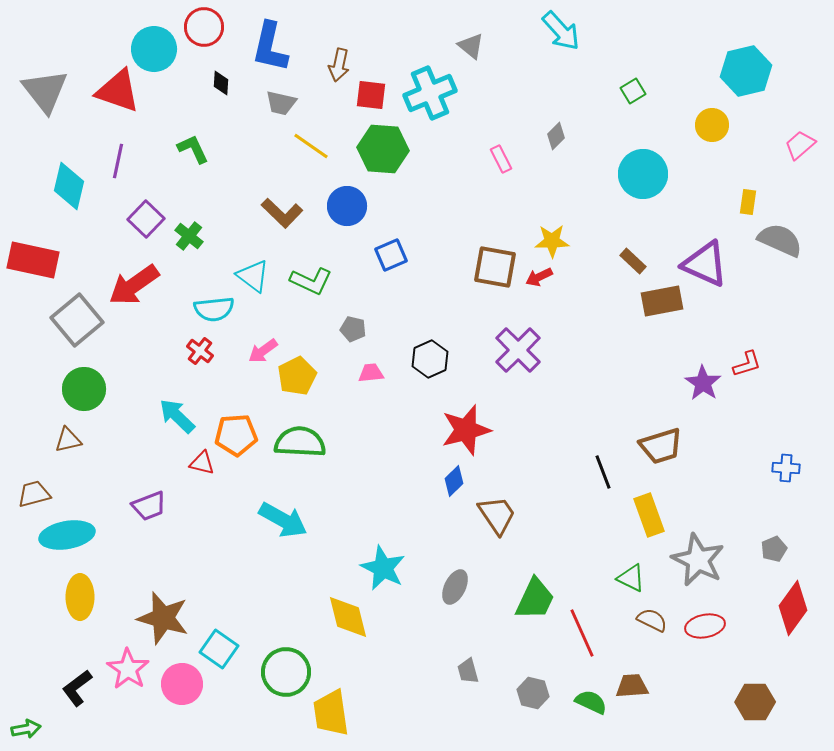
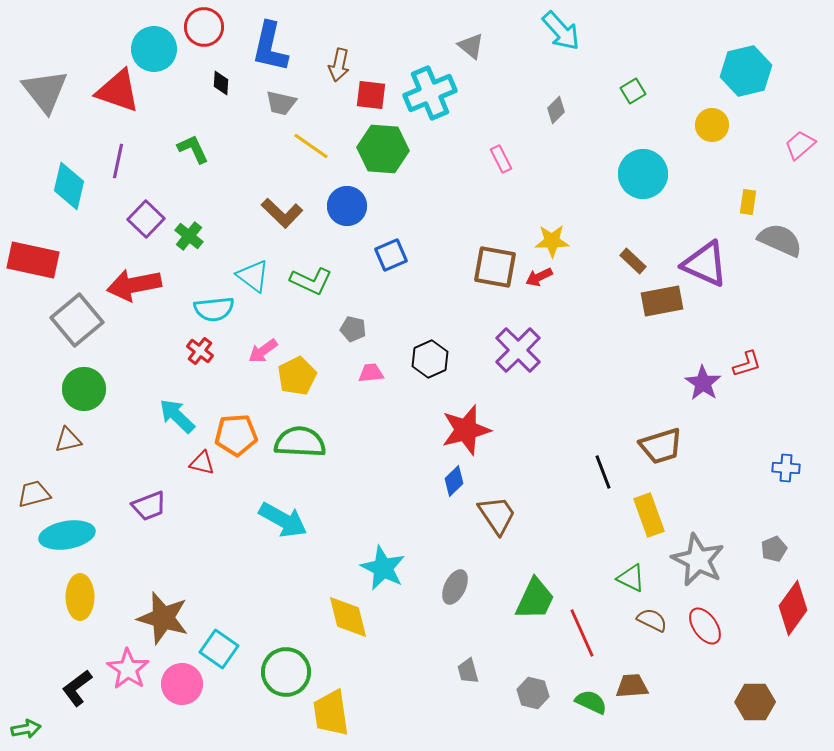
gray diamond at (556, 136): moved 26 px up
red arrow at (134, 285): rotated 24 degrees clockwise
red ellipse at (705, 626): rotated 66 degrees clockwise
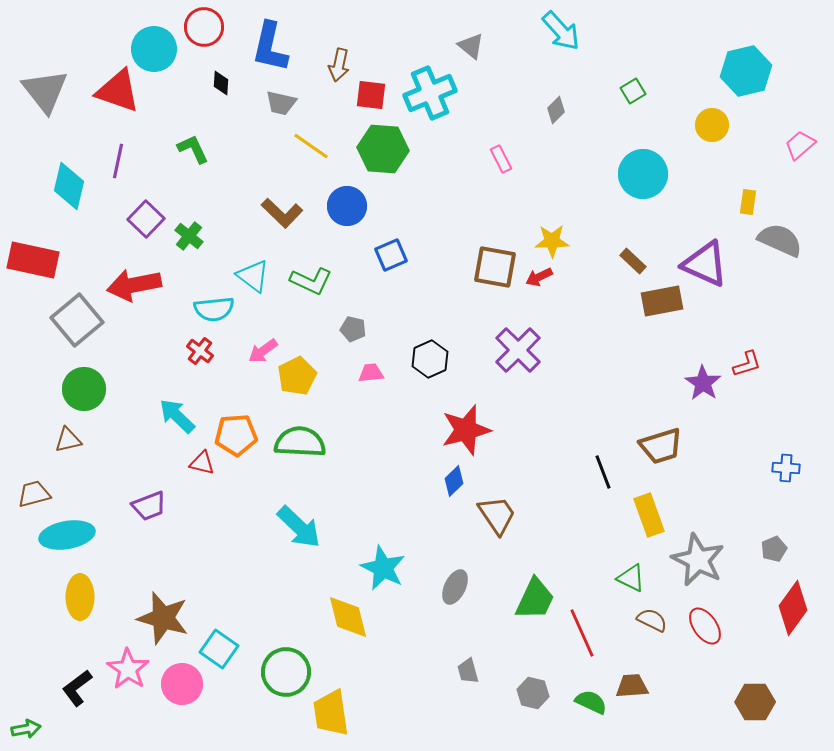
cyan arrow at (283, 520): moved 16 px right, 7 px down; rotated 15 degrees clockwise
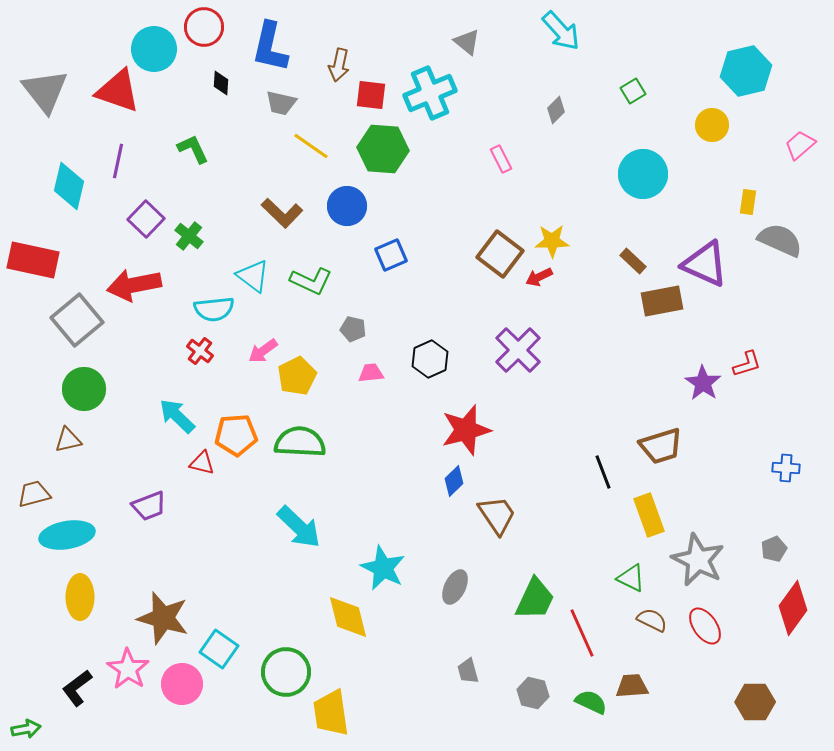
gray triangle at (471, 46): moved 4 px left, 4 px up
brown square at (495, 267): moved 5 px right, 13 px up; rotated 27 degrees clockwise
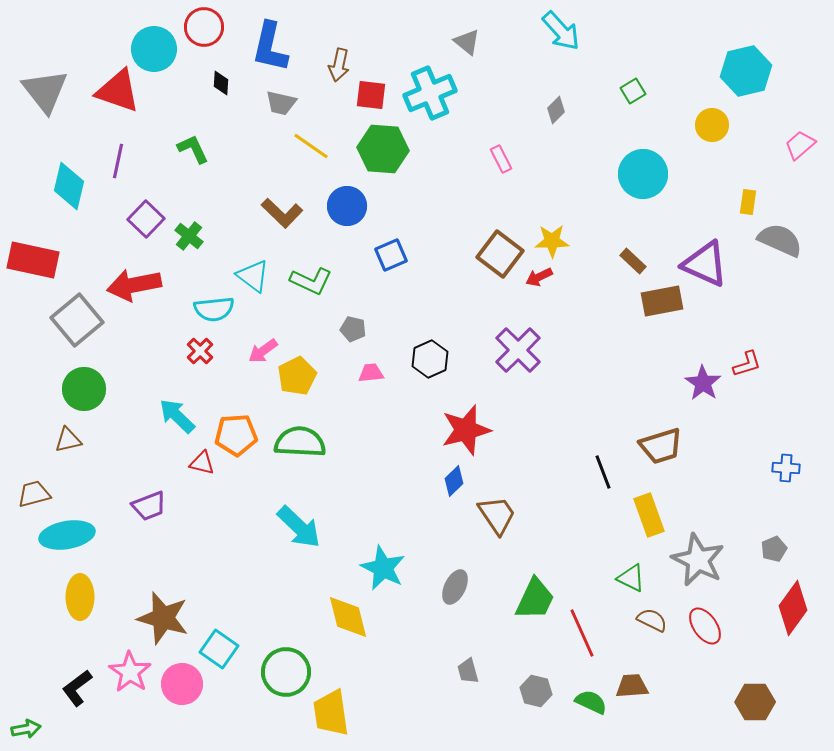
red cross at (200, 351): rotated 8 degrees clockwise
pink star at (128, 669): moved 2 px right, 3 px down
gray hexagon at (533, 693): moved 3 px right, 2 px up
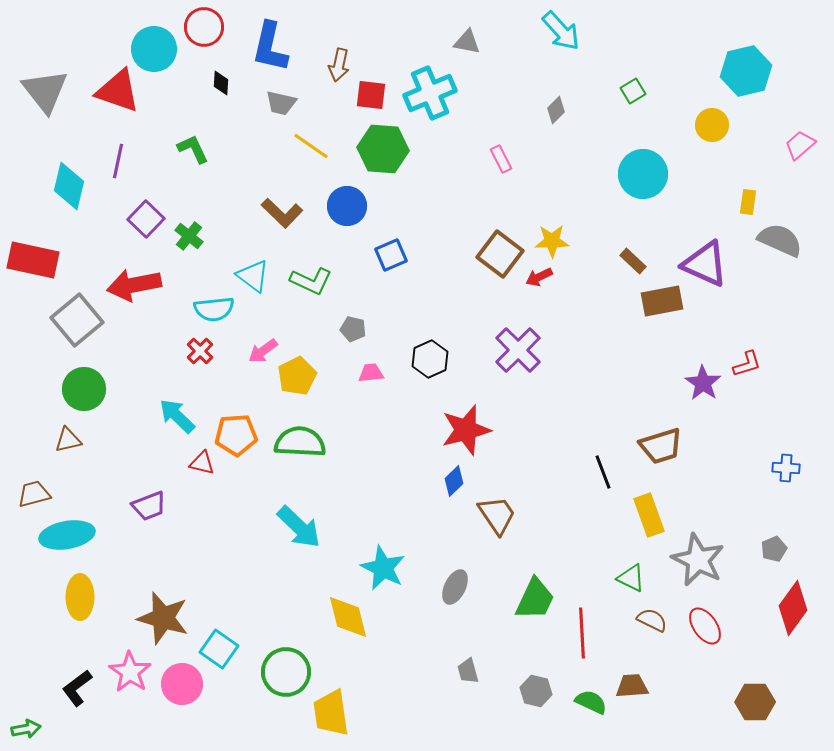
gray triangle at (467, 42): rotated 28 degrees counterclockwise
red line at (582, 633): rotated 21 degrees clockwise
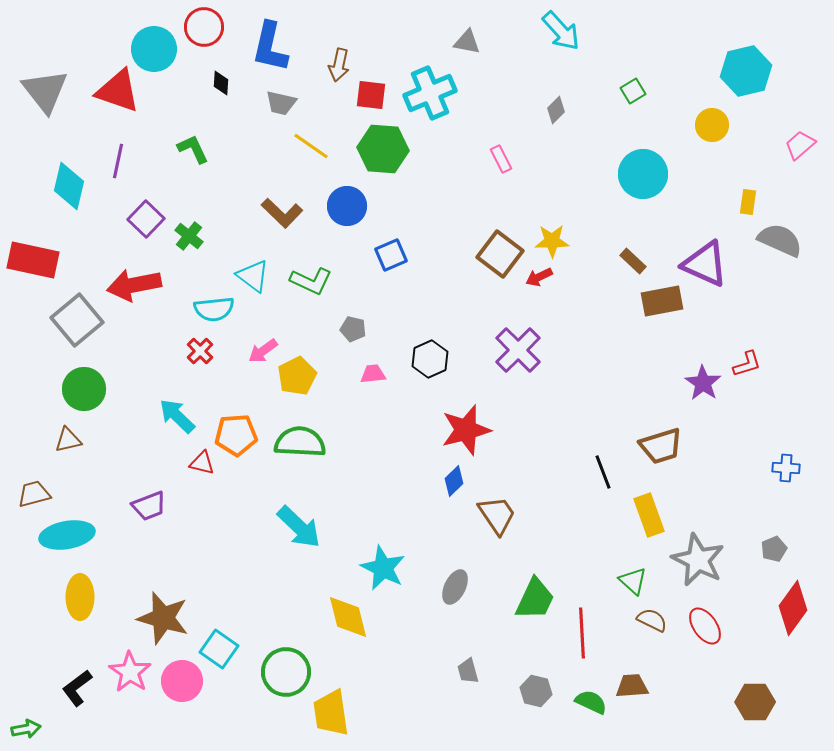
pink trapezoid at (371, 373): moved 2 px right, 1 px down
green triangle at (631, 578): moved 2 px right, 3 px down; rotated 16 degrees clockwise
pink circle at (182, 684): moved 3 px up
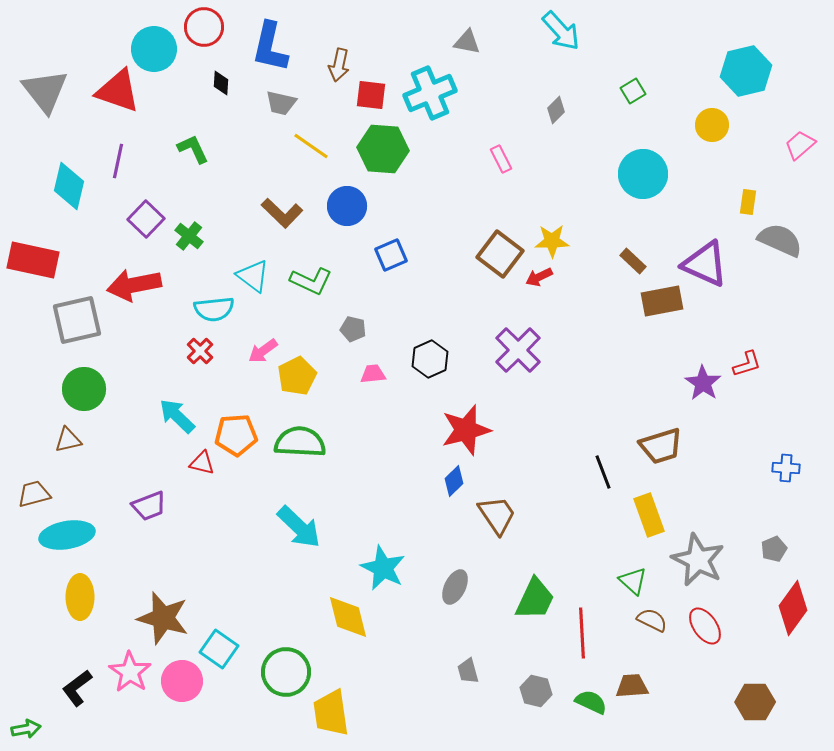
gray square at (77, 320): rotated 27 degrees clockwise
